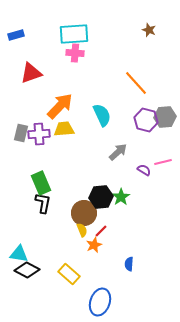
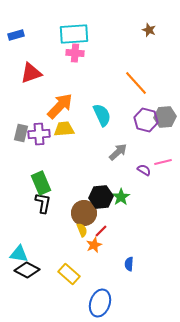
blue ellipse: moved 1 px down
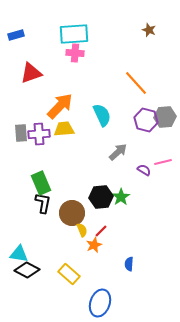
gray rectangle: rotated 18 degrees counterclockwise
brown circle: moved 12 px left
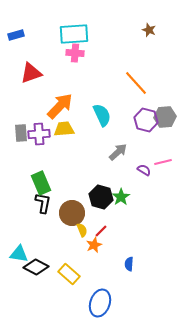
black hexagon: rotated 20 degrees clockwise
black diamond: moved 9 px right, 3 px up
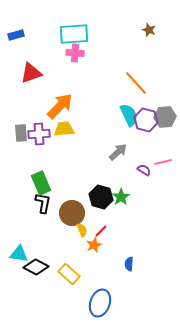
cyan semicircle: moved 27 px right
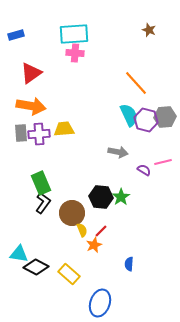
red triangle: rotated 15 degrees counterclockwise
orange arrow: moved 29 px left; rotated 56 degrees clockwise
gray arrow: rotated 54 degrees clockwise
black hexagon: rotated 10 degrees counterclockwise
black L-shape: rotated 25 degrees clockwise
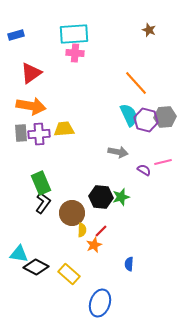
green star: rotated 18 degrees clockwise
yellow semicircle: rotated 24 degrees clockwise
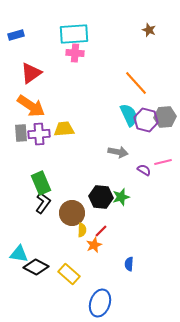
orange arrow: rotated 24 degrees clockwise
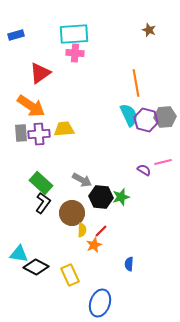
red triangle: moved 9 px right
orange line: rotated 32 degrees clockwise
gray arrow: moved 36 px left, 28 px down; rotated 18 degrees clockwise
green rectangle: rotated 25 degrees counterclockwise
yellow rectangle: moved 1 px right, 1 px down; rotated 25 degrees clockwise
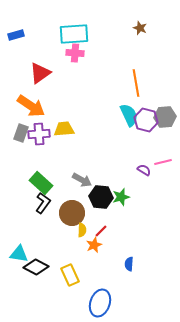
brown star: moved 9 px left, 2 px up
gray rectangle: rotated 24 degrees clockwise
